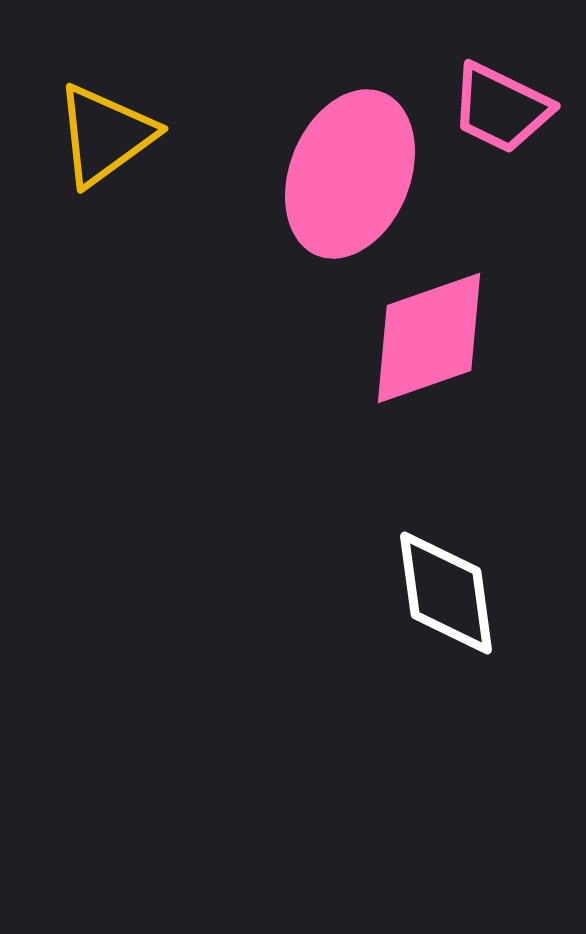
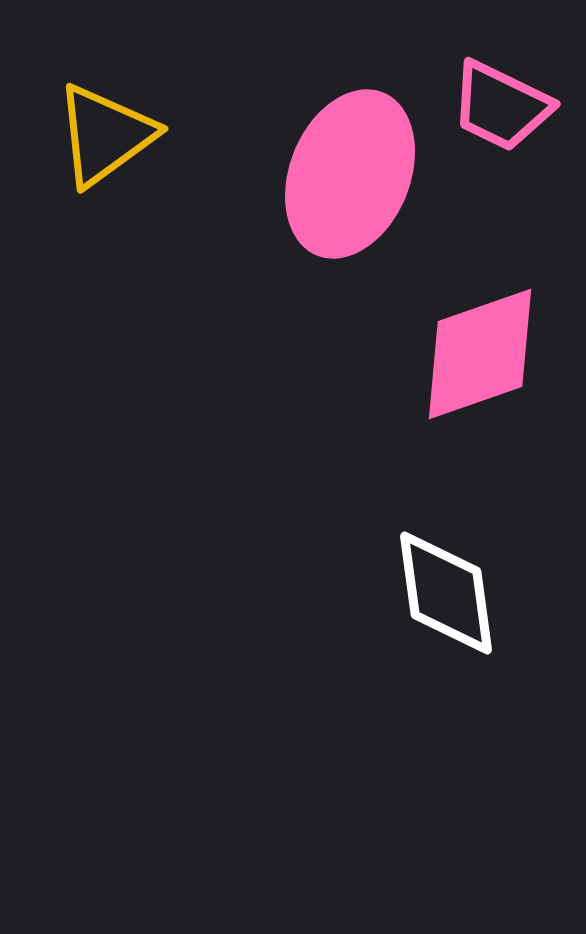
pink trapezoid: moved 2 px up
pink diamond: moved 51 px right, 16 px down
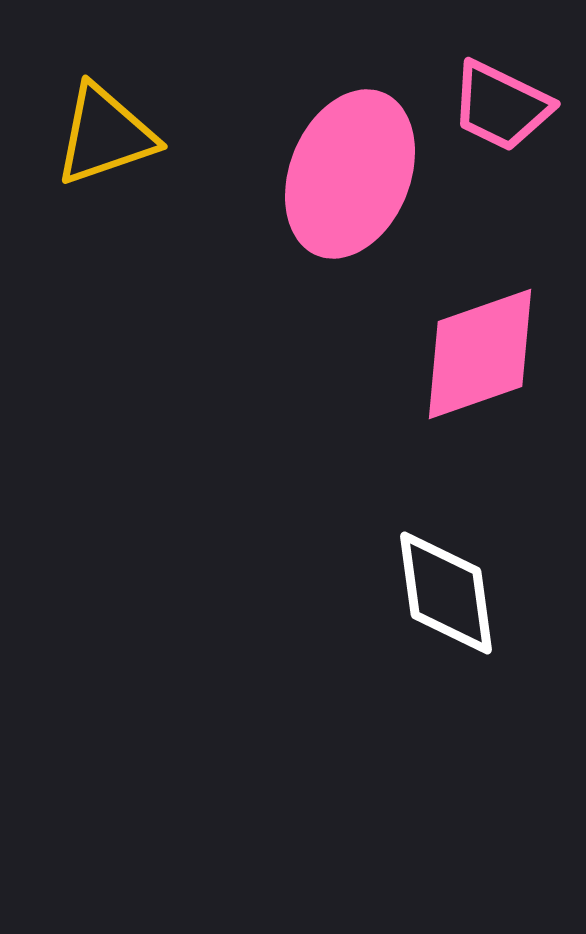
yellow triangle: rotated 17 degrees clockwise
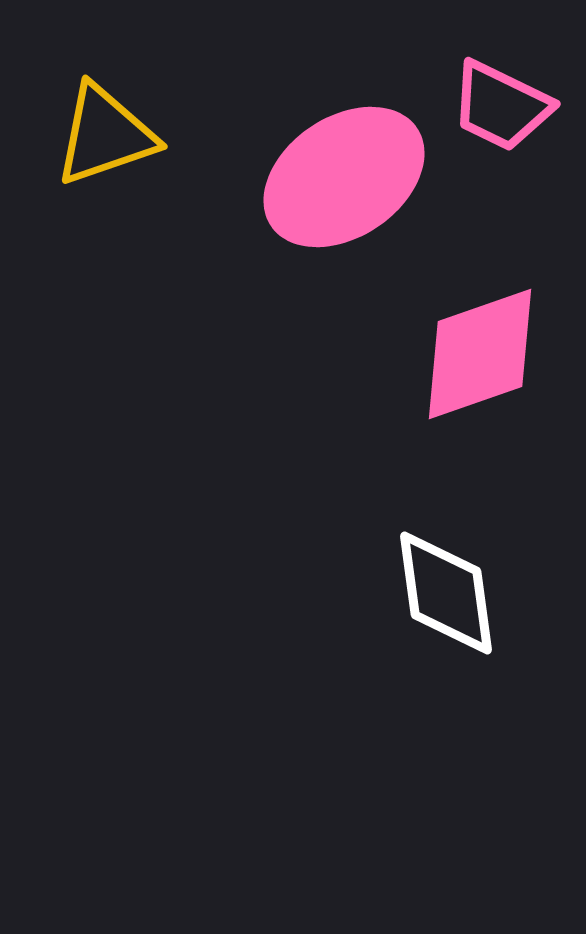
pink ellipse: moved 6 px left, 3 px down; rotated 34 degrees clockwise
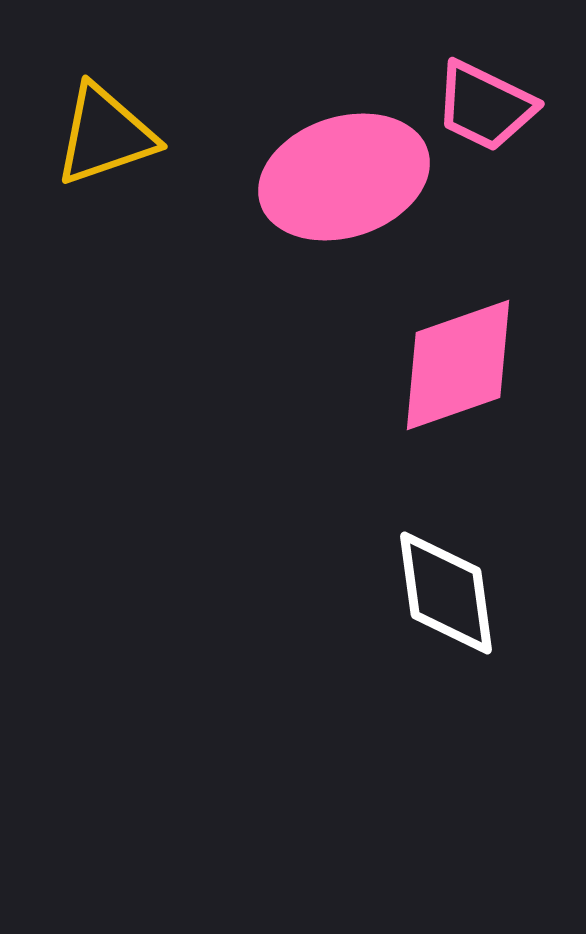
pink trapezoid: moved 16 px left
pink ellipse: rotated 16 degrees clockwise
pink diamond: moved 22 px left, 11 px down
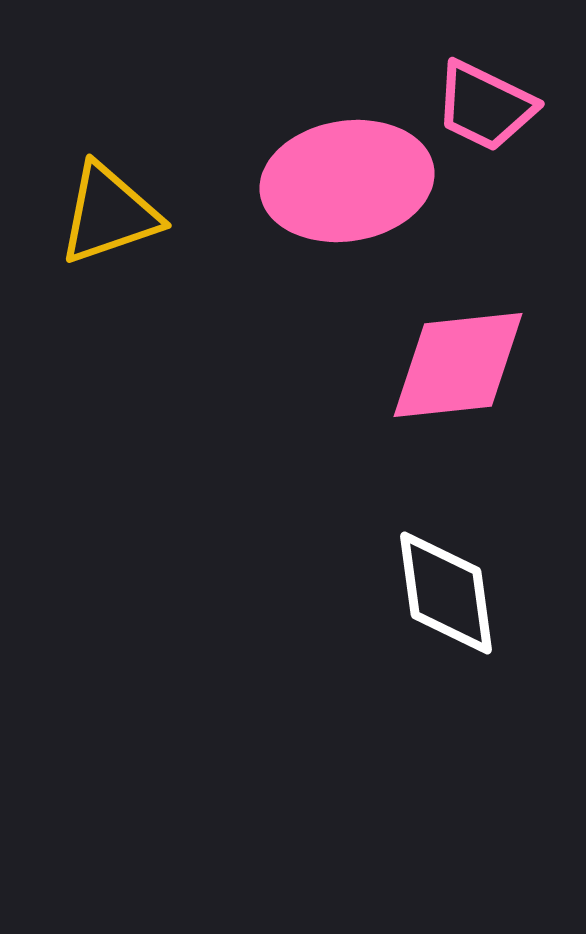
yellow triangle: moved 4 px right, 79 px down
pink ellipse: moved 3 px right, 4 px down; rotated 9 degrees clockwise
pink diamond: rotated 13 degrees clockwise
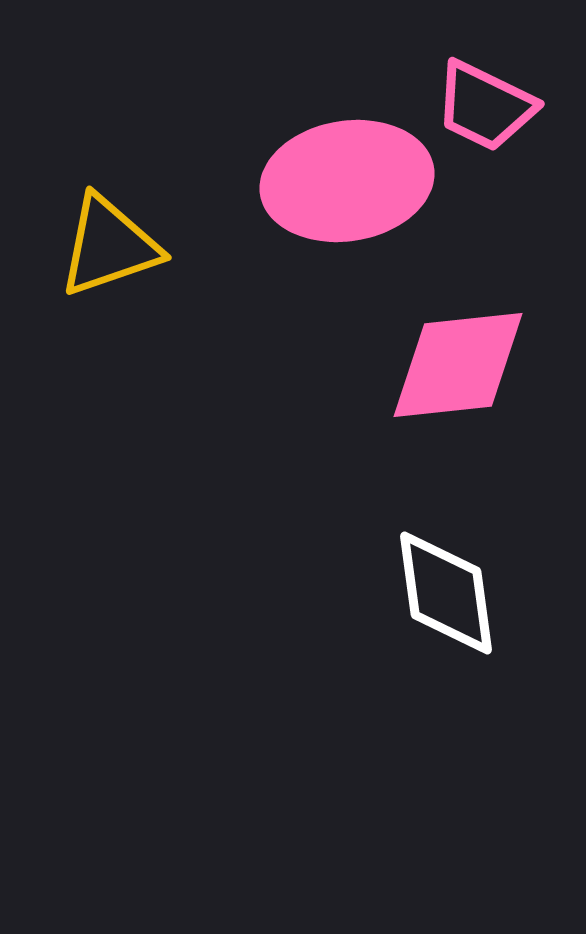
yellow triangle: moved 32 px down
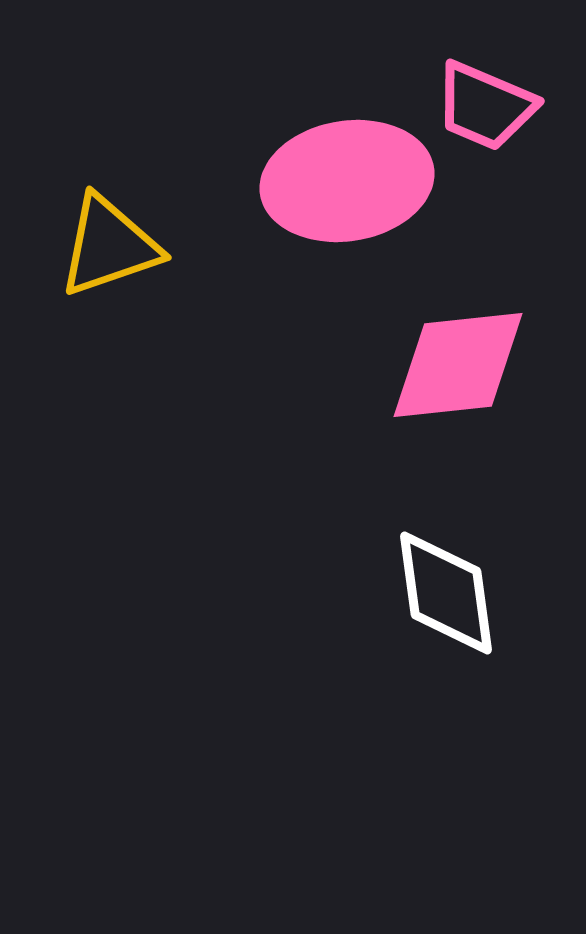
pink trapezoid: rotated 3 degrees counterclockwise
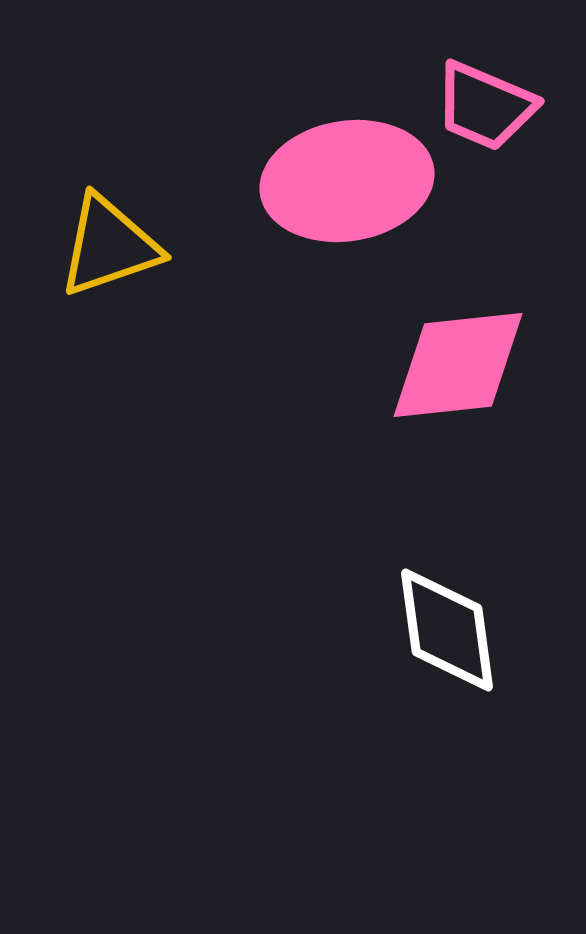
white diamond: moved 1 px right, 37 px down
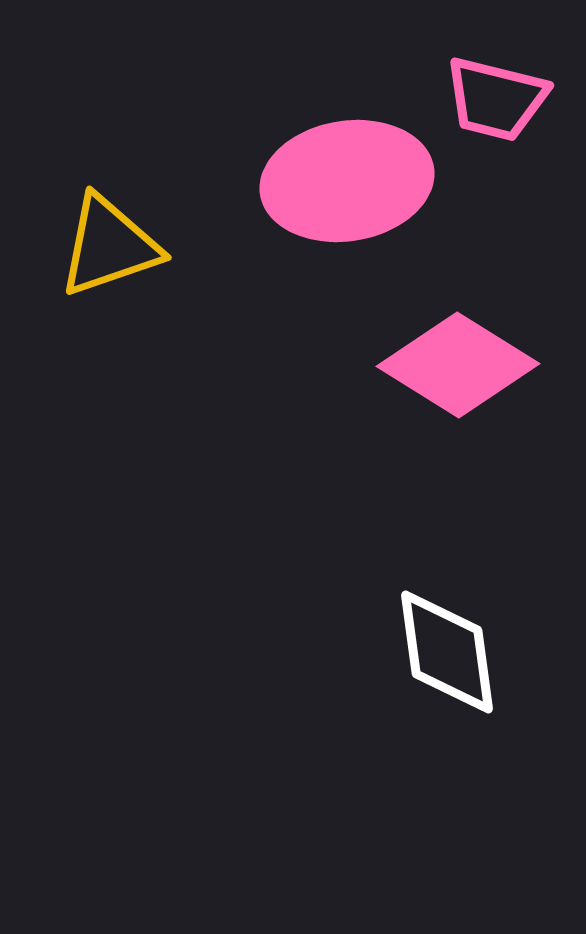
pink trapezoid: moved 11 px right, 7 px up; rotated 9 degrees counterclockwise
pink diamond: rotated 38 degrees clockwise
white diamond: moved 22 px down
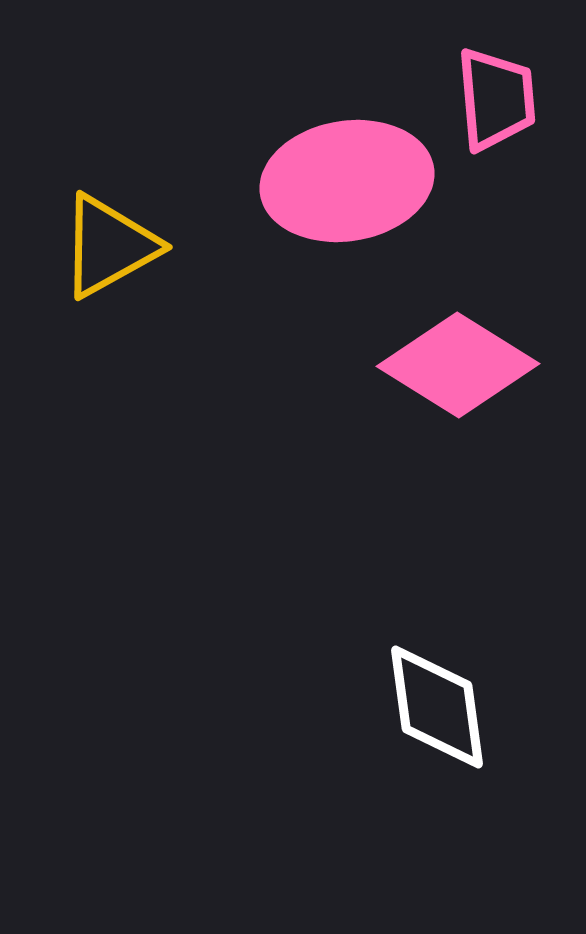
pink trapezoid: rotated 109 degrees counterclockwise
yellow triangle: rotated 10 degrees counterclockwise
white diamond: moved 10 px left, 55 px down
